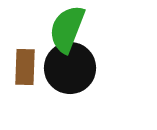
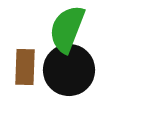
black circle: moved 1 px left, 2 px down
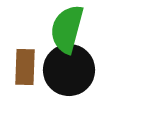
green semicircle: rotated 6 degrees counterclockwise
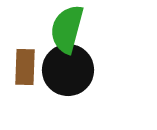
black circle: moved 1 px left
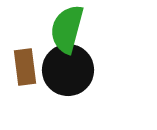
brown rectangle: rotated 9 degrees counterclockwise
